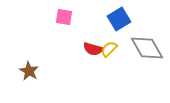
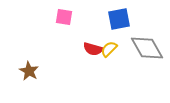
blue square: rotated 20 degrees clockwise
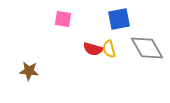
pink square: moved 1 px left, 2 px down
yellow semicircle: rotated 60 degrees counterclockwise
brown star: rotated 24 degrees counterclockwise
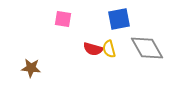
brown star: moved 2 px right, 3 px up
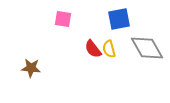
red semicircle: rotated 36 degrees clockwise
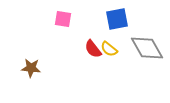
blue square: moved 2 px left
yellow semicircle: rotated 36 degrees counterclockwise
